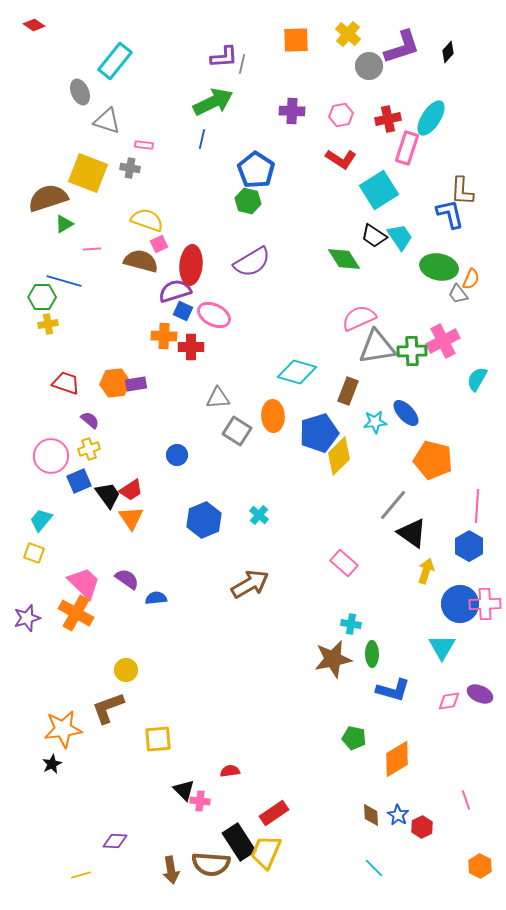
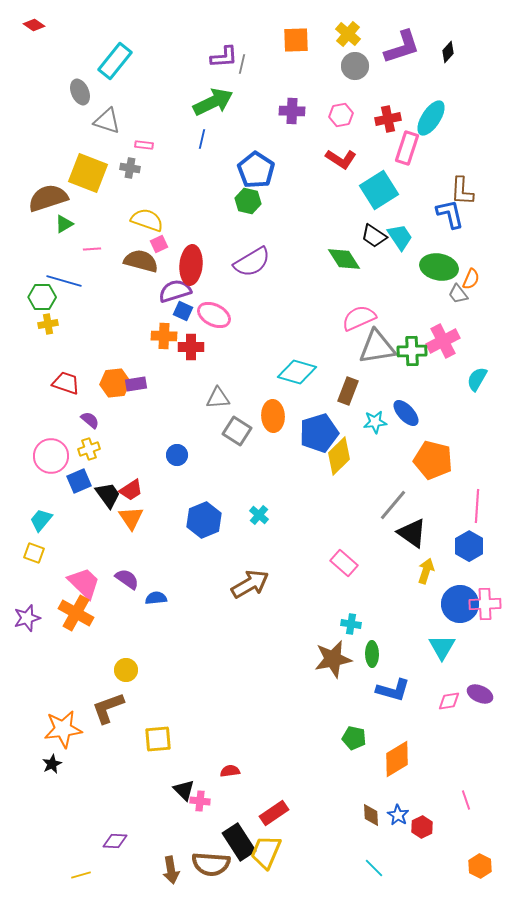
gray circle at (369, 66): moved 14 px left
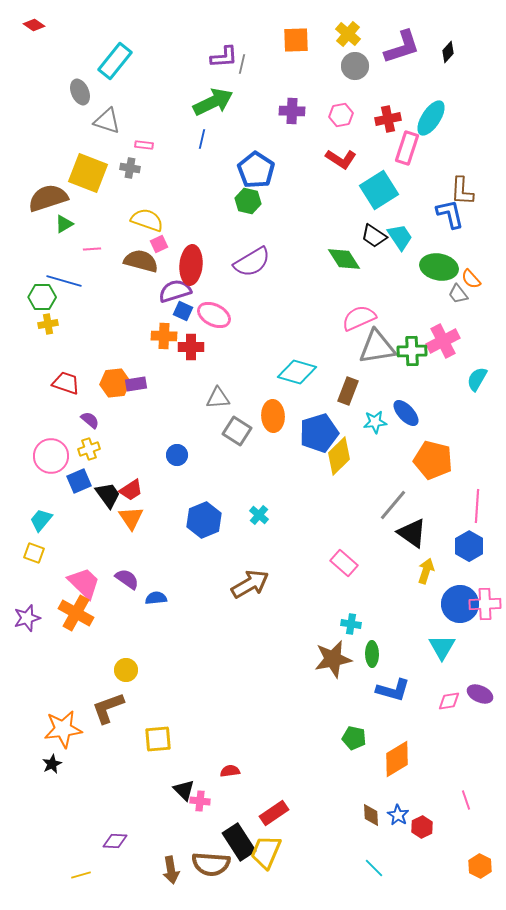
orange semicircle at (471, 279): rotated 115 degrees clockwise
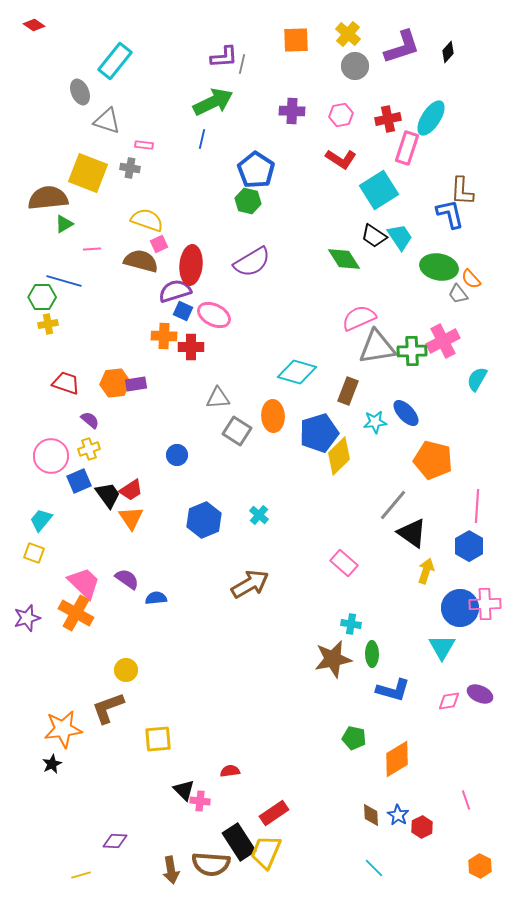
brown semicircle at (48, 198): rotated 12 degrees clockwise
blue circle at (460, 604): moved 4 px down
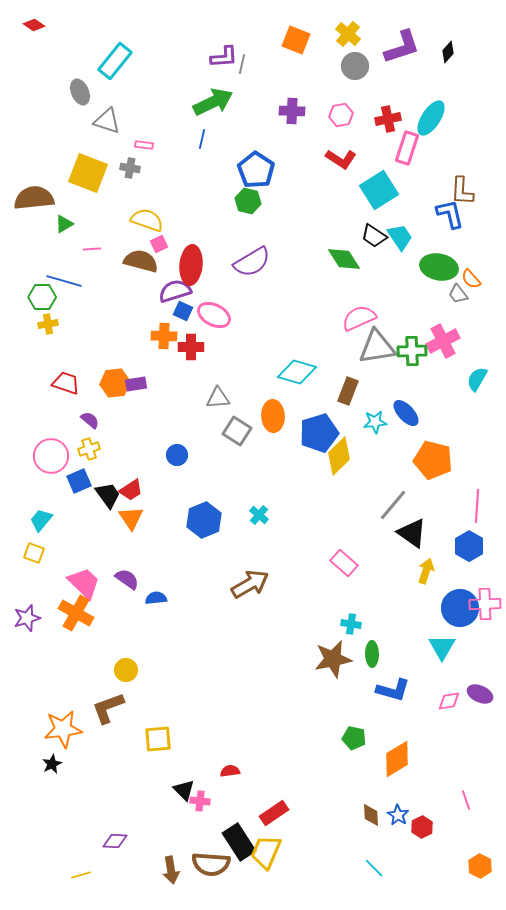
orange square at (296, 40): rotated 24 degrees clockwise
brown semicircle at (48, 198): moved 14 px left
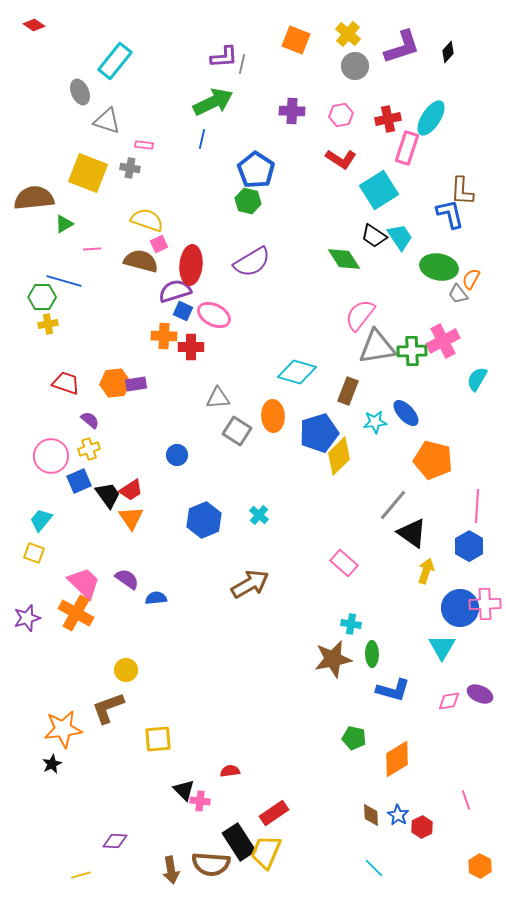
orange semicircle at (471, 279): rotated 70 degrees clockwise
pink semicircle at (359, 318): moved 1 px right, 3 px up; rotated 28 degrees counterclockwise
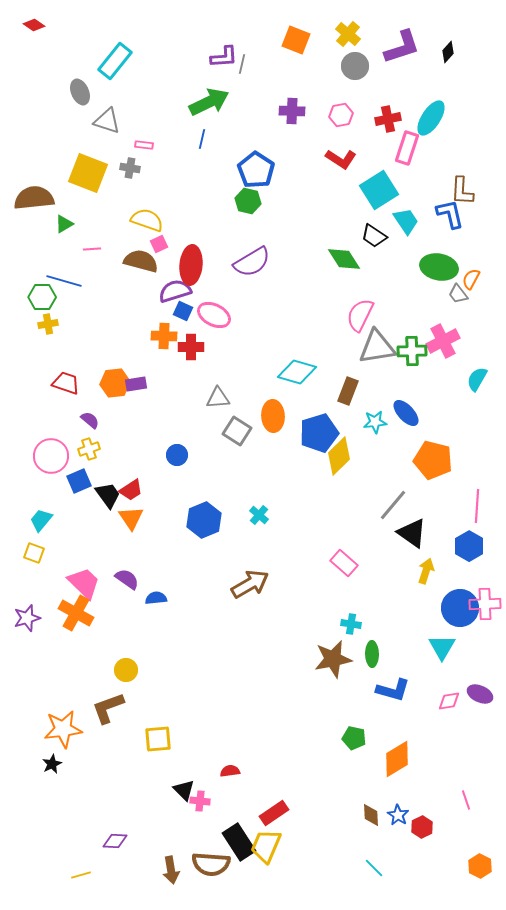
green arrow at (213, 102): moved 4 px left
cyan trapezoid at (400, 237): moved 6 px right, 16 px up
pink semicircle at (360, 315): rotated 12 degrees counterclockwise
yellow trapezoid at (266, 852): moved 6 px up
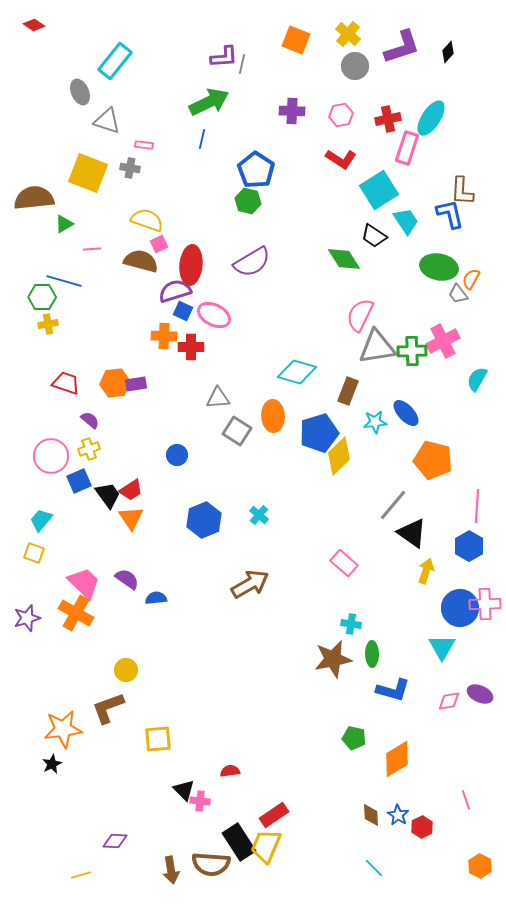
red rectangle at (274, 813): moved 2 px down
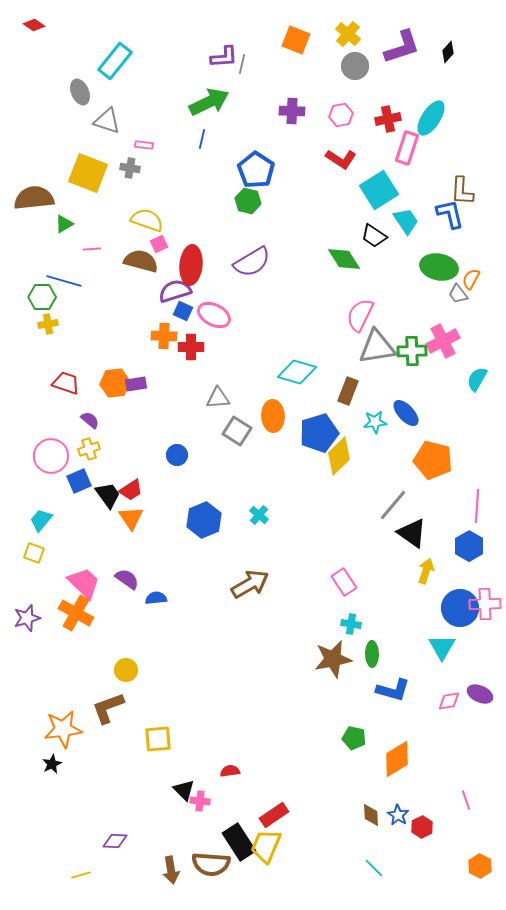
pink rectangle at (344, 563): moved 19 px down; rotated 16 degrees clockwise
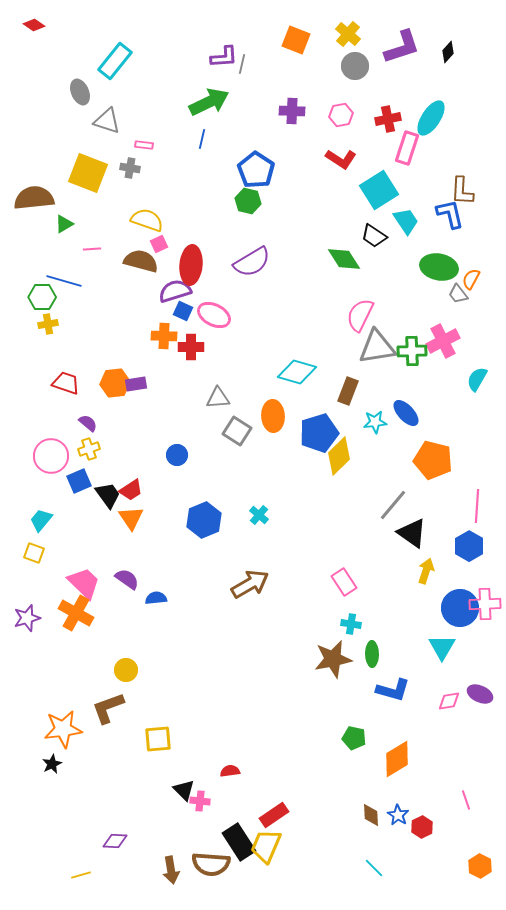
purple semicircle at (90, 420): moved 2 px left, 3 px down
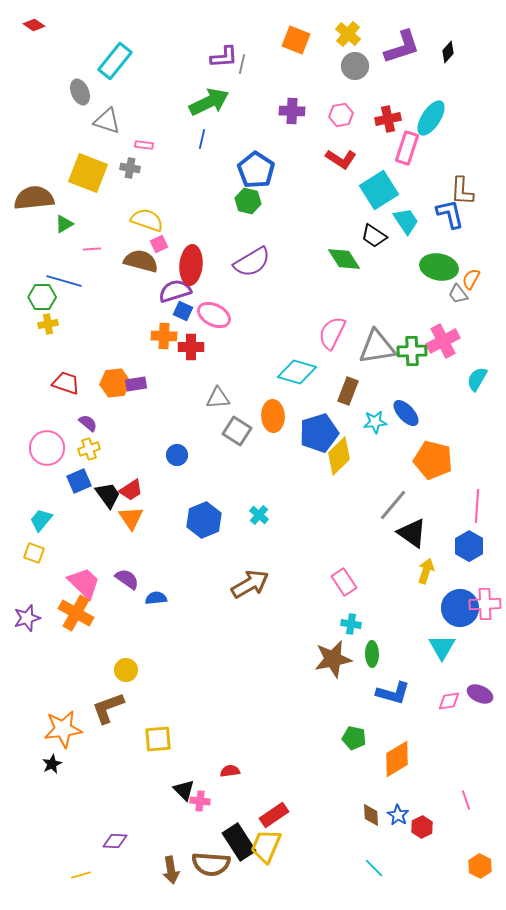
pink semicircle at (360, 315): moved 28 px left, 18 px down
pink circle at (51, 456): moved 4 px left, 8 px up
blue L-shape at (393, 690): moved 3 px down
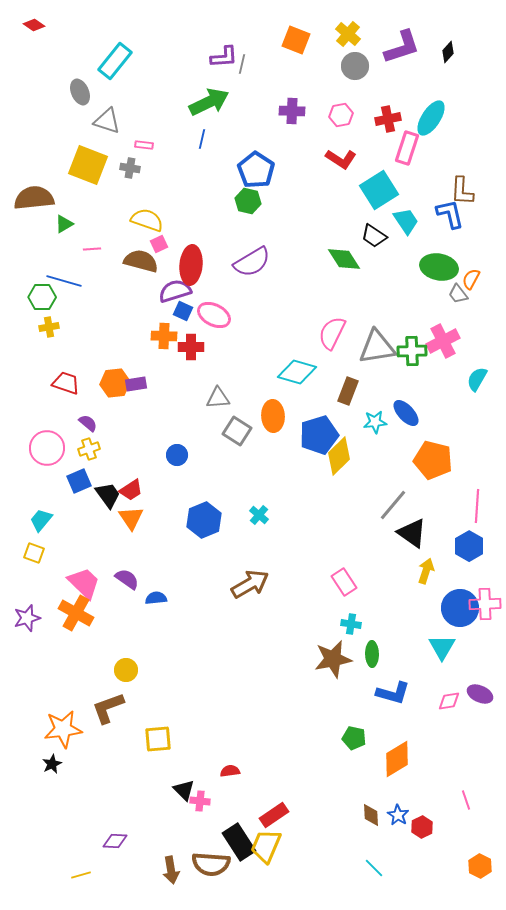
yellow square at (88, 173): moved 8 px up
yellow cross at (48, 324): moved 1 px right, 3 px down
blue pentagon at (319, 433): moved 2 px down
